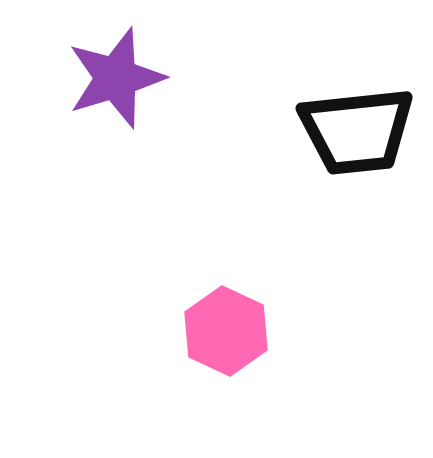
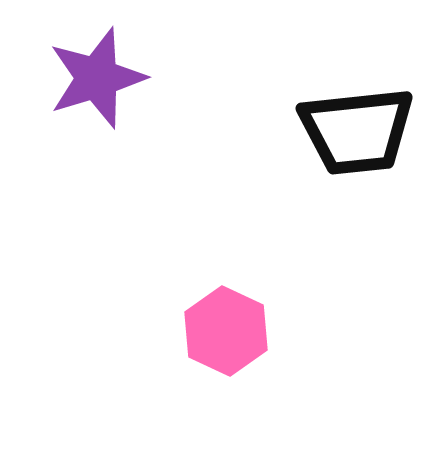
purple star: moved 19 px left
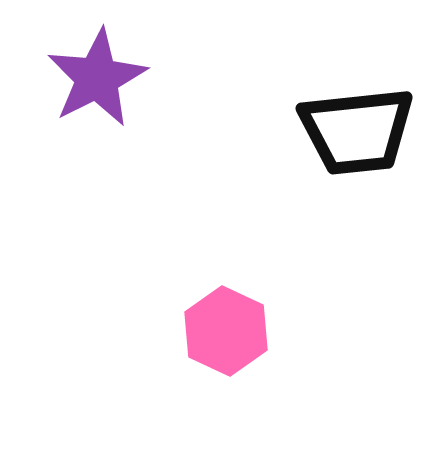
purple star: rotated 10 degrees counterclockwise
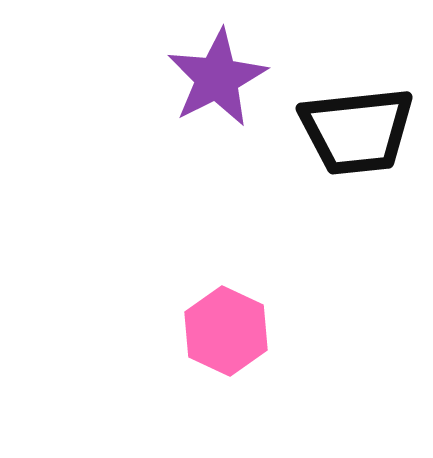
purple star: moved 120 px right
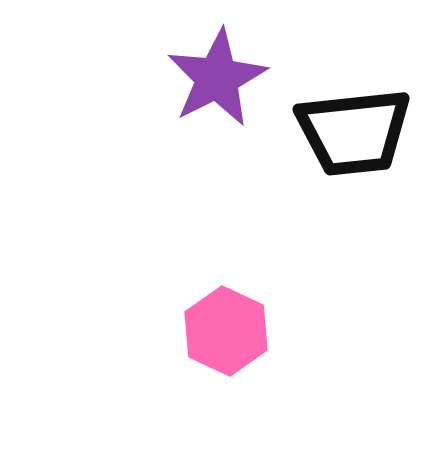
black trapezoid: moved 3 px left, 1 px down
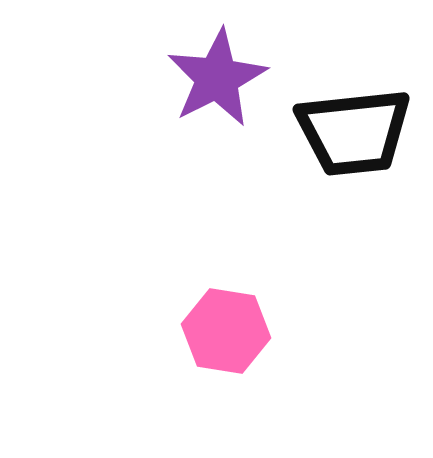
pink hexagon: rotated 16 degrees counterclockwise
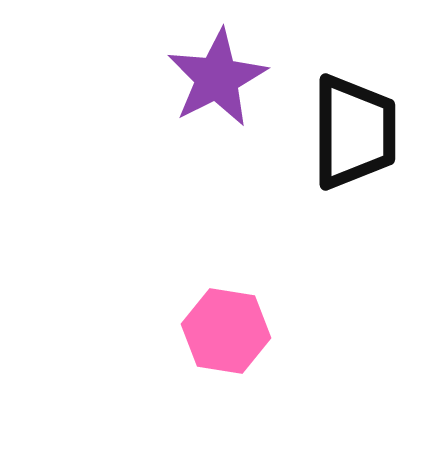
black trapezoid: rotated 84 degrees counterclockwise
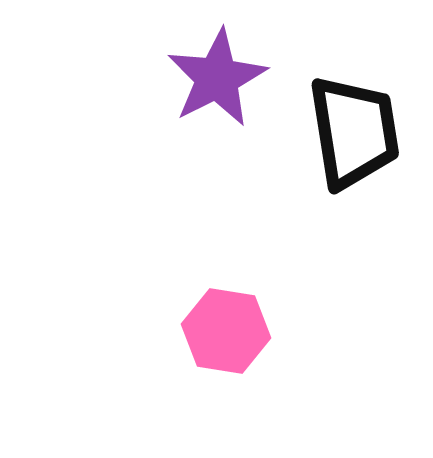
black trapezoid: rotated 9 degrees counterclockwise
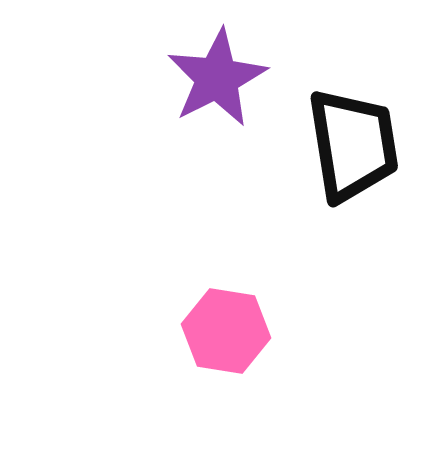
black trapezoid: moved 1 px left, 13 px down
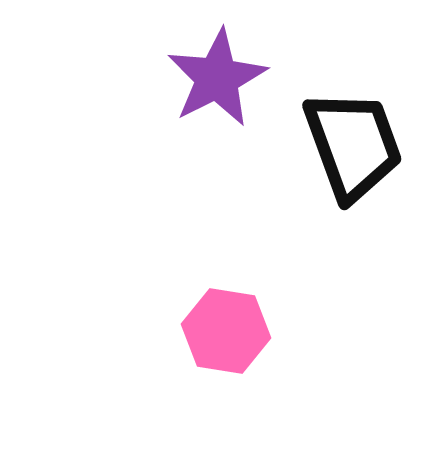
black trapezoid: rotated 11 degrees counterclockwise
